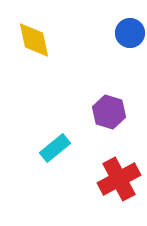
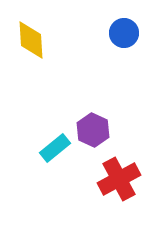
blue circle: moved 6 px left
yellow diamond: moved 3 px left; rotated 9 degrees clockwise
purple hexagon: moved 16 px left, 18 px down; rotated 8 degrees clockwise
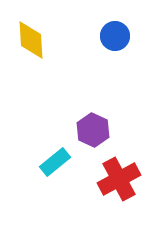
blue circle: moved 9 px left, 3 px down
cyan rectangle: moved 14 px down
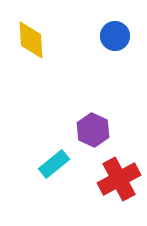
cyan rectangle: moved 1 px left, 2 px down
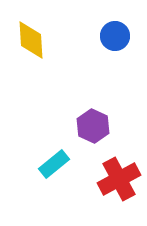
purple hexagon: moved 4 px up
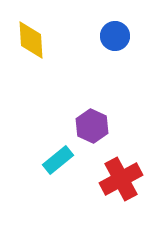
purple hexagon: moved 1 px left
cyan rectangle: moved 4 px right, 4 px up
red cross: moved 2 px right
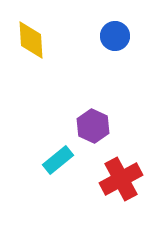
purple hexagon: moved 1 px right
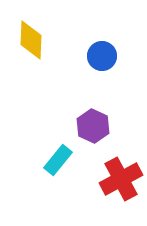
blue circle: moved 13 px left, 20 px down
yellow diamond: rotated 6 degrees clockwise
cyan rectangle: rotated 12 degrees counterclockwise
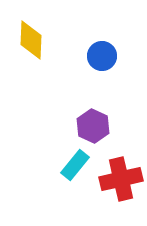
cyan rectangle: moved 17 px right, 5 px down
red cross: rotated 15 degrees clockwise
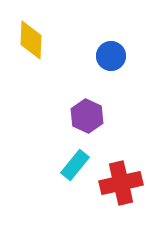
blue circle: moved 9 px right
purple hexagon: moved 6 px left, 10 px up
red cross: moved 4 px down
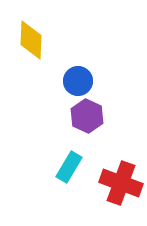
blue circle: moved 33 px left, 25 px down
cyan rectangle: moved 6 px left, 2 px down; rotated 8 degrees counterclockwise
red cross: rotated 33 degrees clockwise
